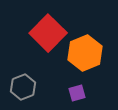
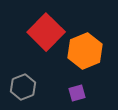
red square: moved 2 px left, 1 px up
orange hexagon: moved 2 px up
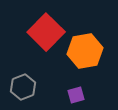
orange hexagon: rotated 12 degrees clockwise
purple square: moved 1 px left, 2 px down
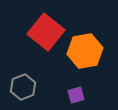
red square: rotated 6 degrees counterclockwise
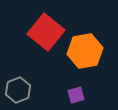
gray hexagon: moved 5 px left, 3 px down
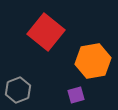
orange hexagon: moved 8 px right, 10 px down
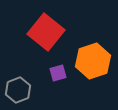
orange hexagon: rotated 8 degrees counterclockwise
purple square: moved 18 px left, 22 px up
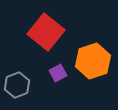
purple square: rotated 12 degrees counterclockwise
gray hexagon: moved 1 px left, 5 px up
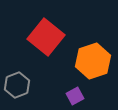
red square: moved 5 px down
purple square: moved 17 px right, 23 px down
